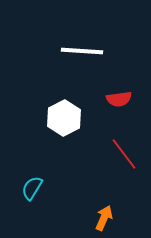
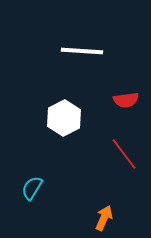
red semicircle: moved 7 px right, 1 px down
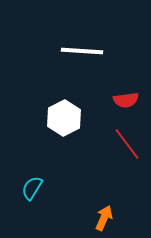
red line: moved 3 px right, 10 px up
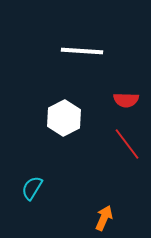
red semicircle: rotated 10 degrees clockwise
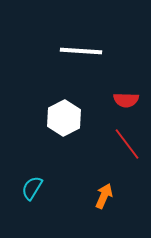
white line: moved 1 px left
orange arrow: moved 22 px up
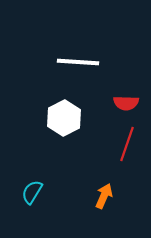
white line: moved 3 px left, 11 px down
red semicircle: moved 3 px down
red line: rotated 56 degrees clockwise
cyan semicircle: moved 4 px down
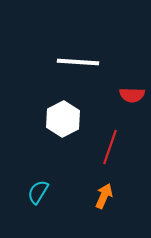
red semicircle: moved 6 px right, 8 px up
white hexagon: moved 1 px left, 1 px down
red line: moved 17 px left, 3 px down
cyan semicircle: moved 6 px right
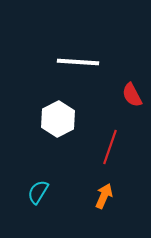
red semicircle: rotated 60 degrees clockwise
white hexagon: moved 5 px left
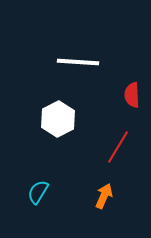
red semicircle: rotated 25 degrees clockwise
red line: moved 8 px right; rotated 12 degrees clockwise
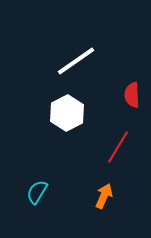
white line: moved 2 px left, 1 px up; rotated 39 degrees counterclockwise
white hexagon: moved 9 px right, 6 px up
cyan semicircle: moved 1 px left
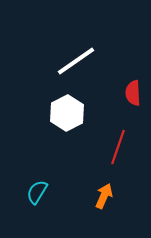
red semicircle: moved 1 px right, 2 px up
red line: rotated 12 degrees counterclockwise
